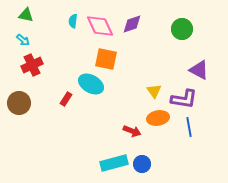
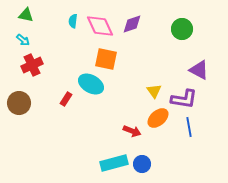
orange ellipse: rotated 30 degrees counterclockwise
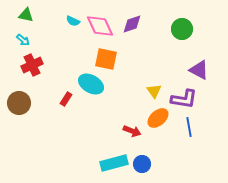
cyan semicircle: rotated 72 degrees counterclockwise
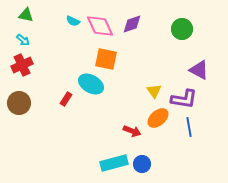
red cross: moved 10 px left
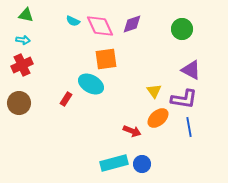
cyan arrow: rotated 32 degrees counterclockwise
orange square: rotated 20 degrees counterclockwise
purple triangle: moved 8 px left
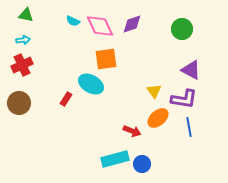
cyan arrow: rotated 16 degrees counterclockwise
cyan rectangle: moved 1 px right, 4 px up
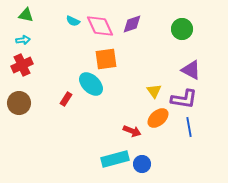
cyan ellipse: rotated 15 degrees clockwise
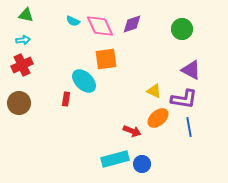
cyan ellipse: moved 7 px left, 3 px up
yellow triangle: rotated 28 degrees counterclockwise
red rectangle: rotated 24 degrees counterclockwise
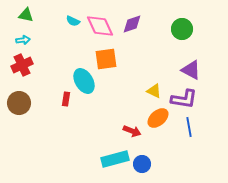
cyan ellipse: rotated 15 degrees clockwise
